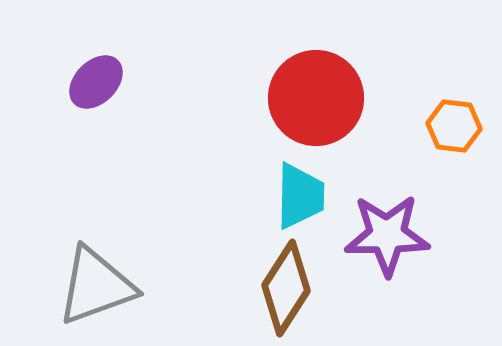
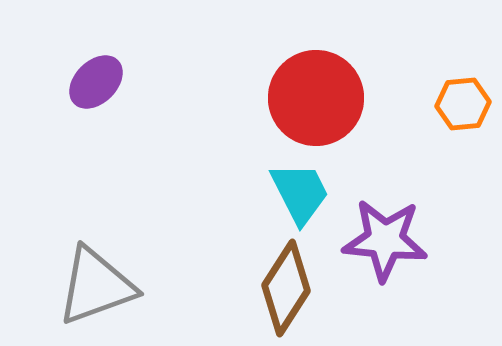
orange hexagon: moved 9 px right, 22 px up; rotated 12 degrees counterclockwise
cyan trapezoid: moved 3 px up; rotated 28 degrees counterclockwise
purple star: moved 2 px left, 5 px down; rotated 6 degrees clockwise
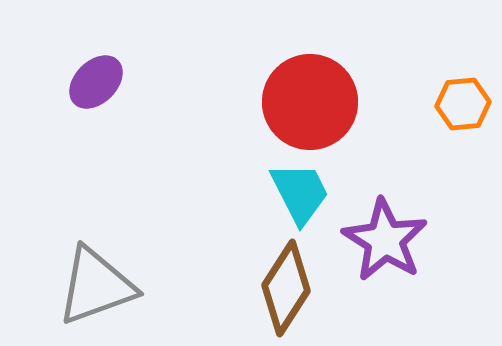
red circle: moved 6 px left, 4 px down
purple star: rotated 26 degrees clockwise
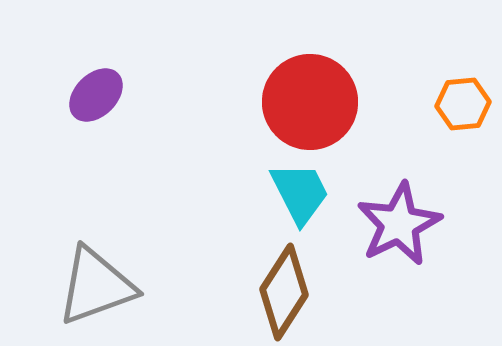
purple ellipse: moved 13 px down
purple star: moved 14 px right, 16 px up; rotated 14 degrees clockwise
brown diamond: moved 2 px left, 4 px down
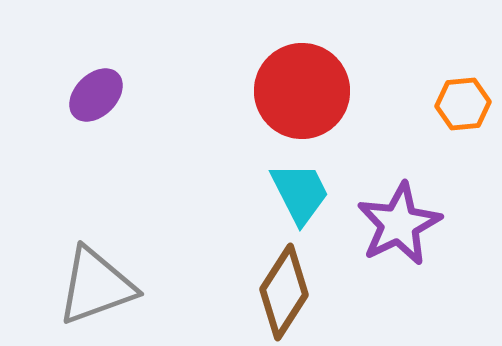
red circle: moved 8 px left, 11 px up
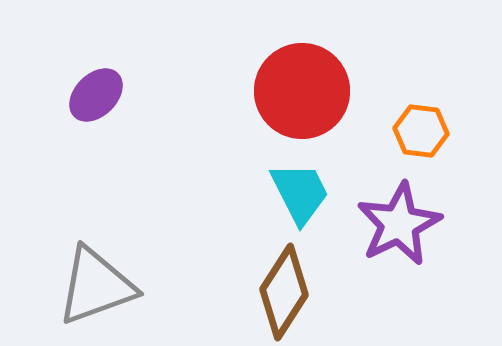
orange hexagon: moved 42 px left, 27 px down; rotated 12 degrees clockwise
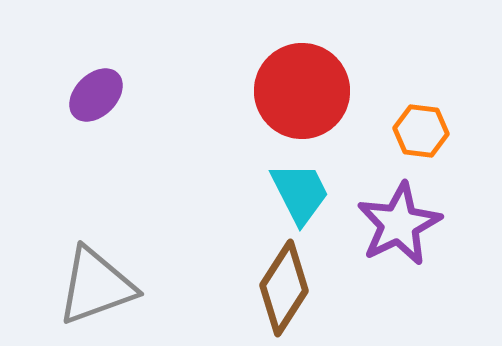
brown diamond: moved 4 px up
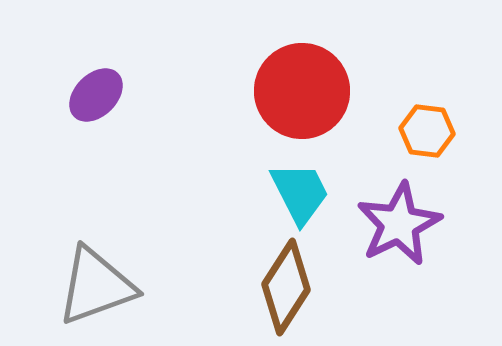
orange hexagon: moved 6 px right
brown diamond: moved 2 px right, 1 px up
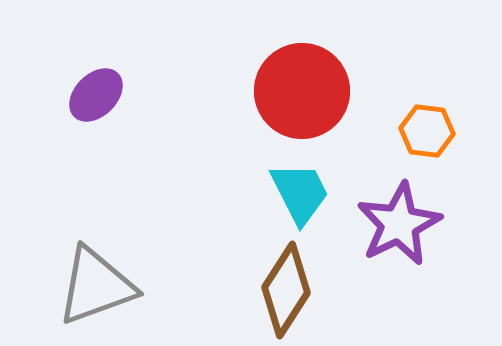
brown diamond: moved 3 px down
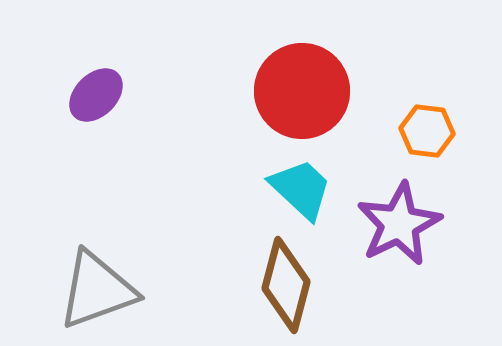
cyan trapezoid: moved 1 px right, 4 px up; rotated 20 degrees counterclockwise
gray triangle: moved 1 px right, 4 px down
brown diamond: moved 5 px up; rotated 18 degrees counterclockwise
